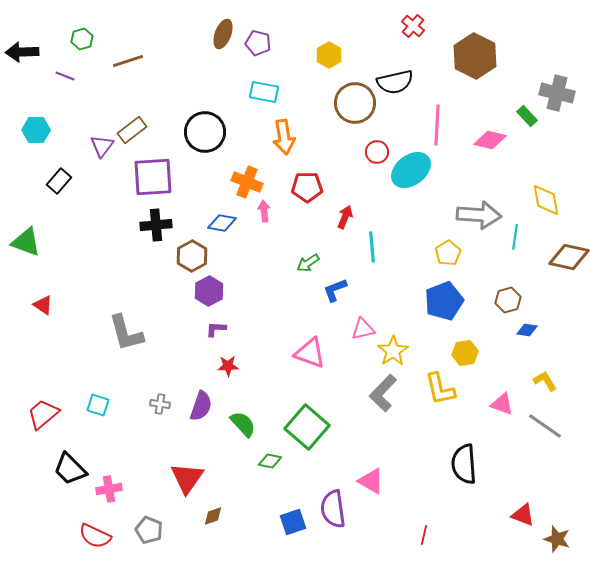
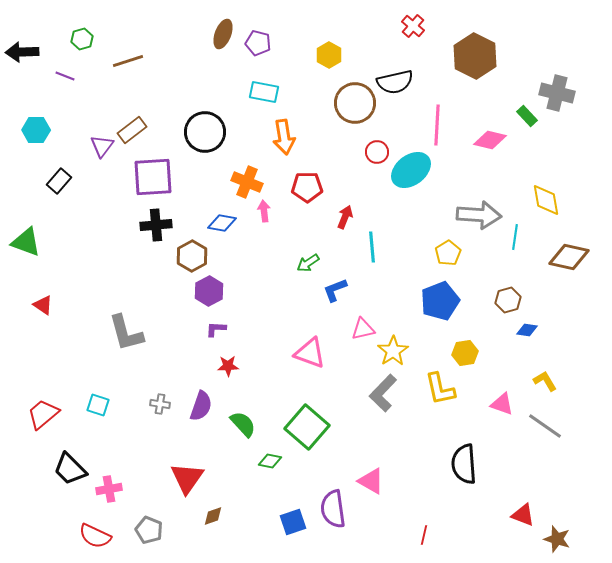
blue pentagon at (444, 301): moved 4 px left
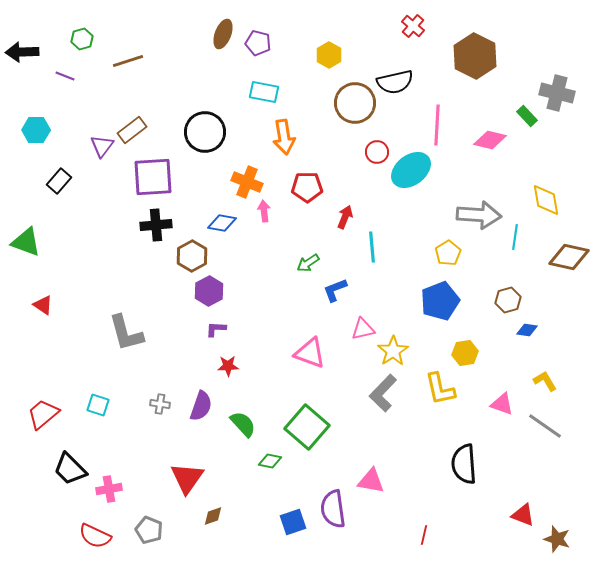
pink triangle at (371, 481): rotated 20 degrees counterclockwise
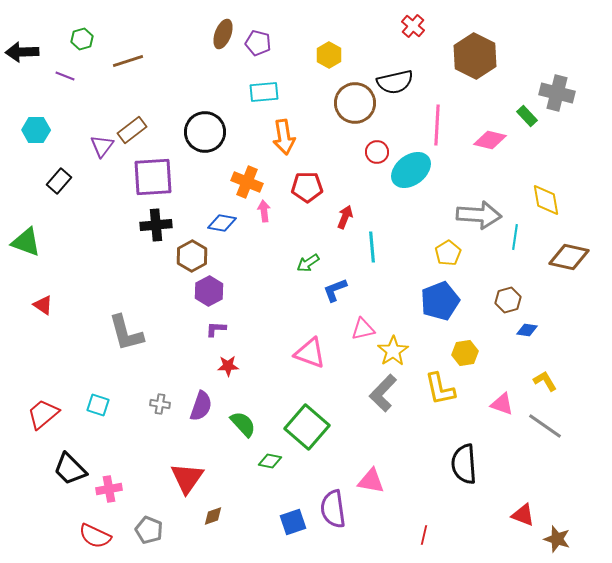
cyan rectangle at (264, 92): rotated 16 degrees counterclockwise
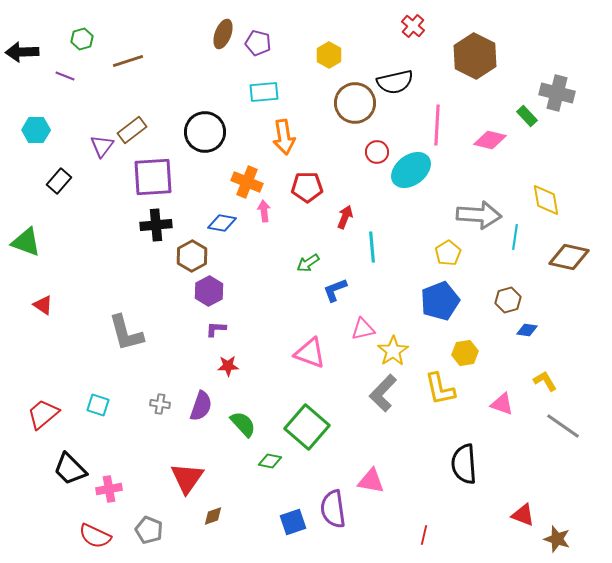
gray line at (545, 426): moved 18 px right
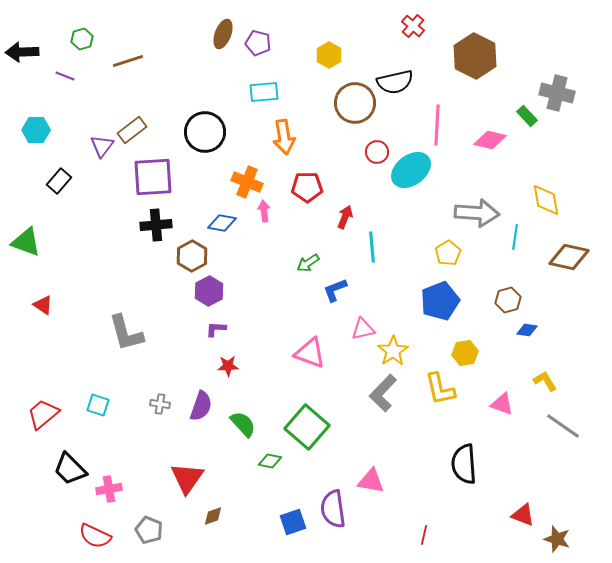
gray arrow at (479, 215): moved 2 px left, 2 px up
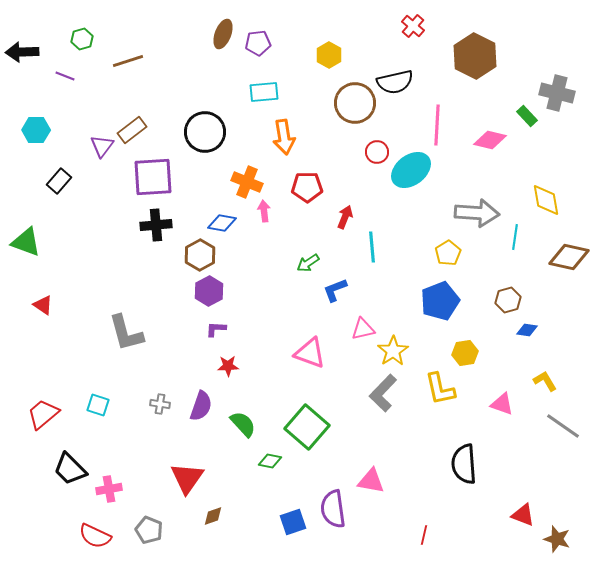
purple pentagon at (258, 43): rotated 20 degrees counterclockwise
brown hexagon at (192, 256): moved 8 px right, 1 px up
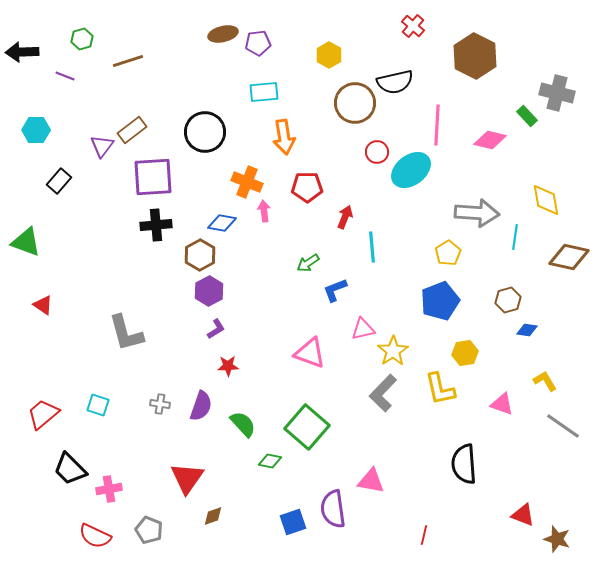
brown ellipse at (223, 34): rotated 56 degrees clockwise
purple L-shape at (216, 329): rotated 145 degrees clockwise
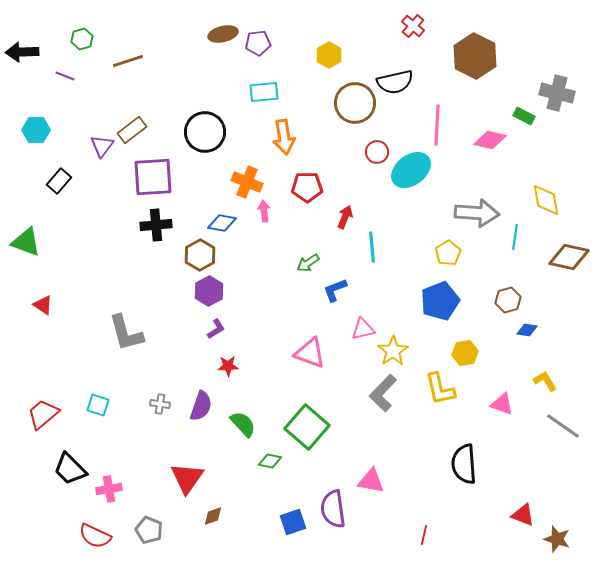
green rectangle at (527, 116): moved 3 px left; rotated 20 degrees counterclockwise
